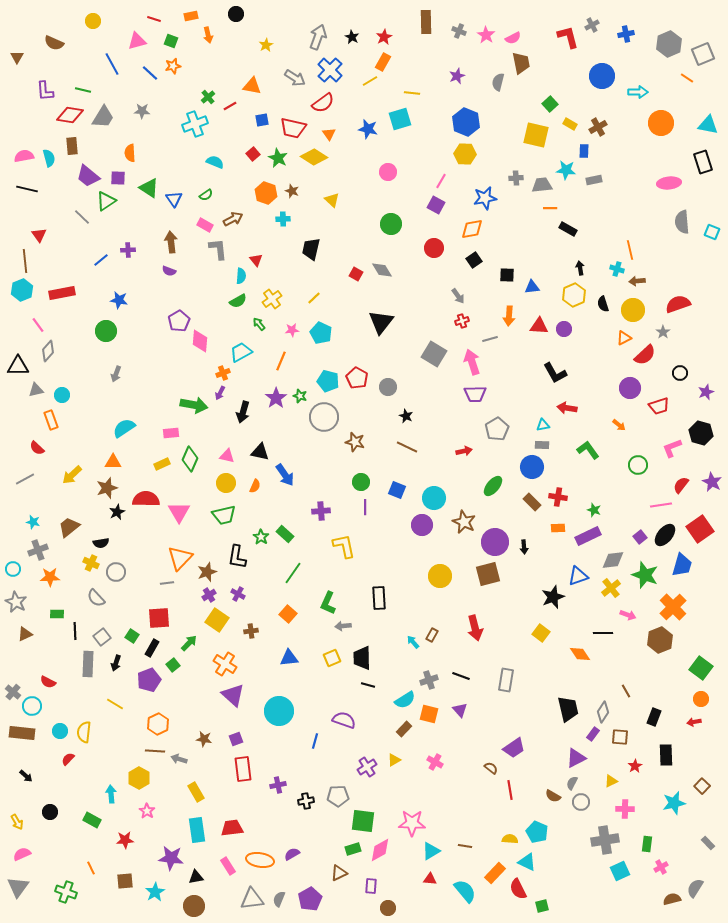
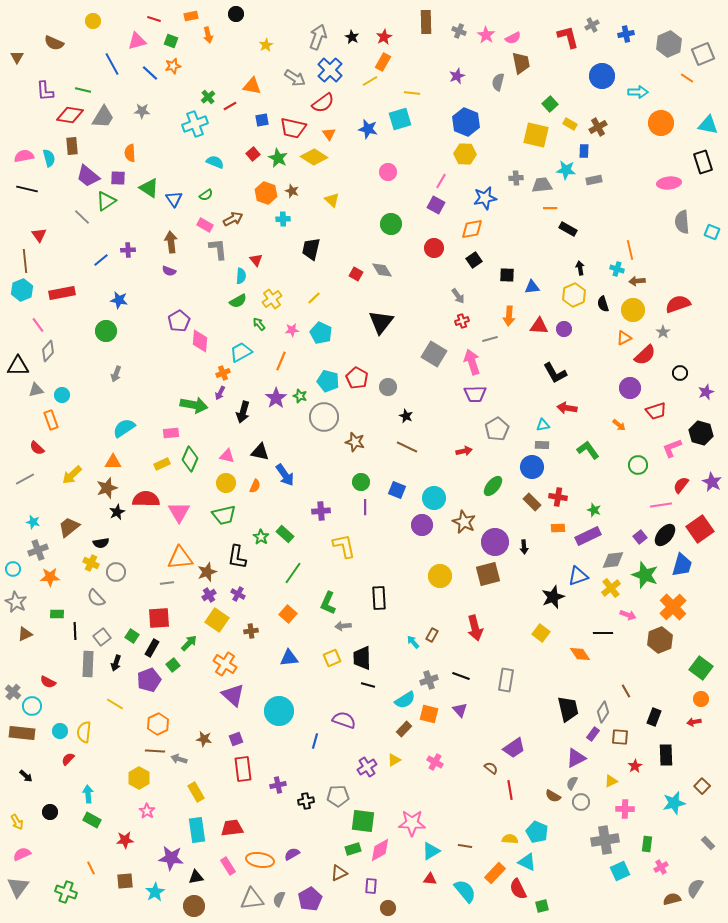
red trapezoid at (659, 406): moved 3 px left, 5 px down
orange triangle at (180, 558): rotated 40 degrees clockwise
cyan arrow at (111, 794): moved 23 px left
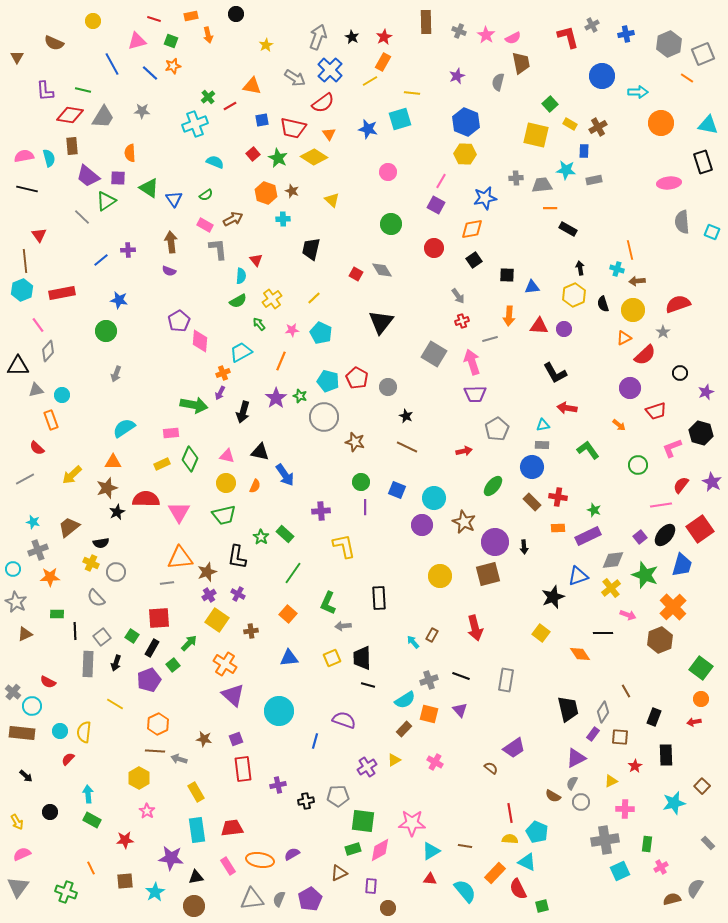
red line at (510, 790): moved 23 px down
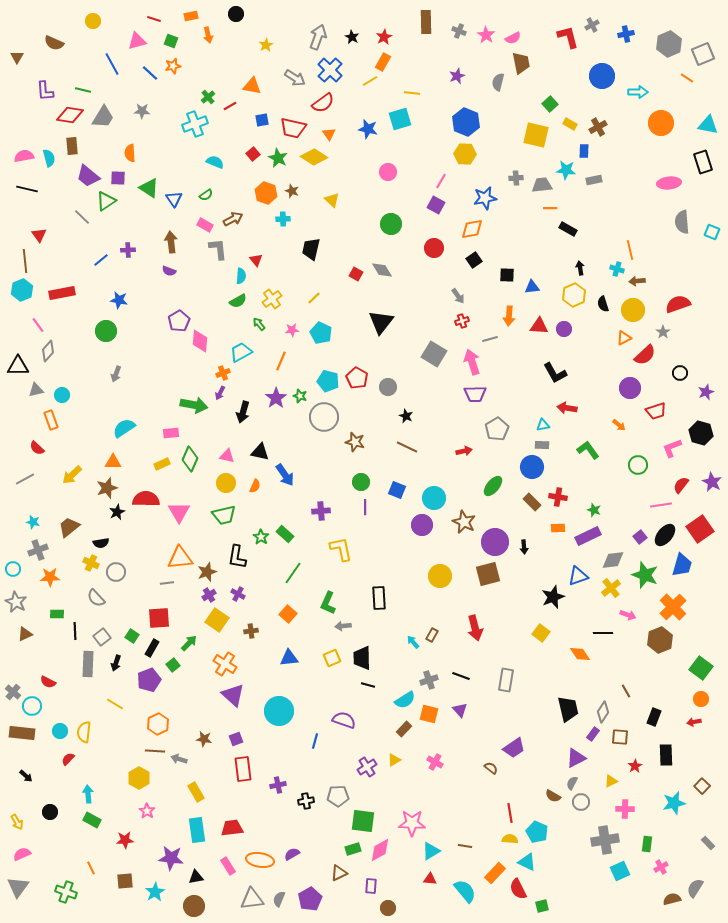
yellow L-shape at (344, 546): moved 3 px left, 3 px down
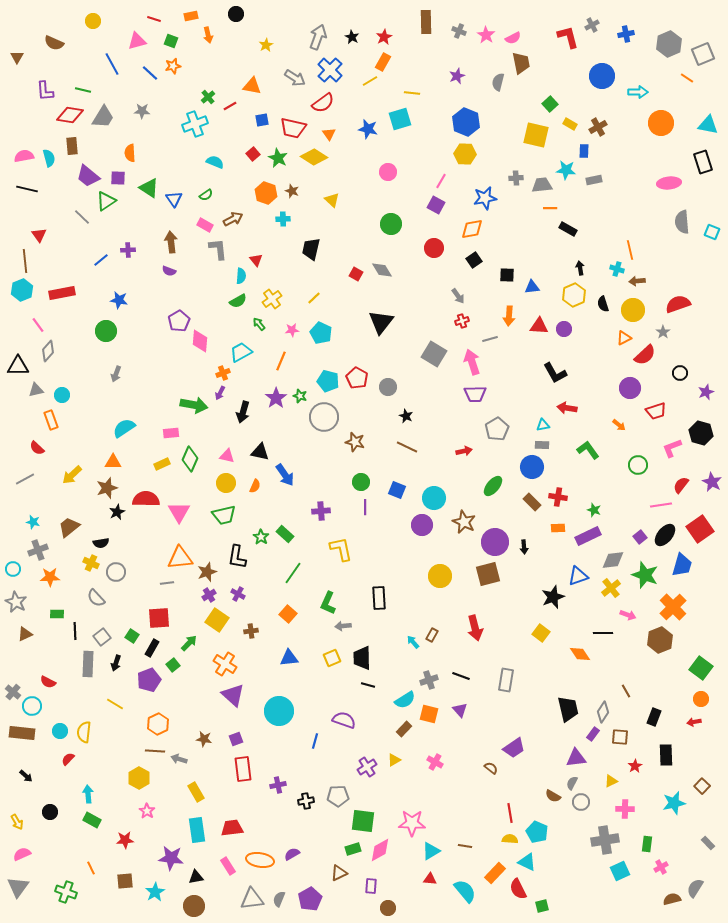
purple triangle at (576, 758): rotated 20 degrees clockwise
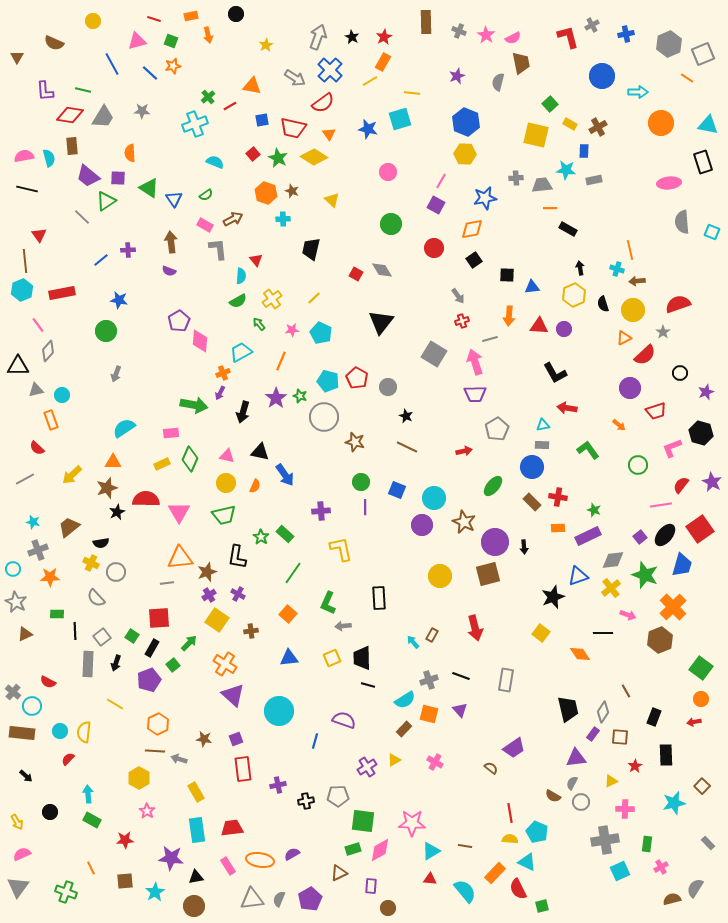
pink arrow at (472, 362): moved 3 px right
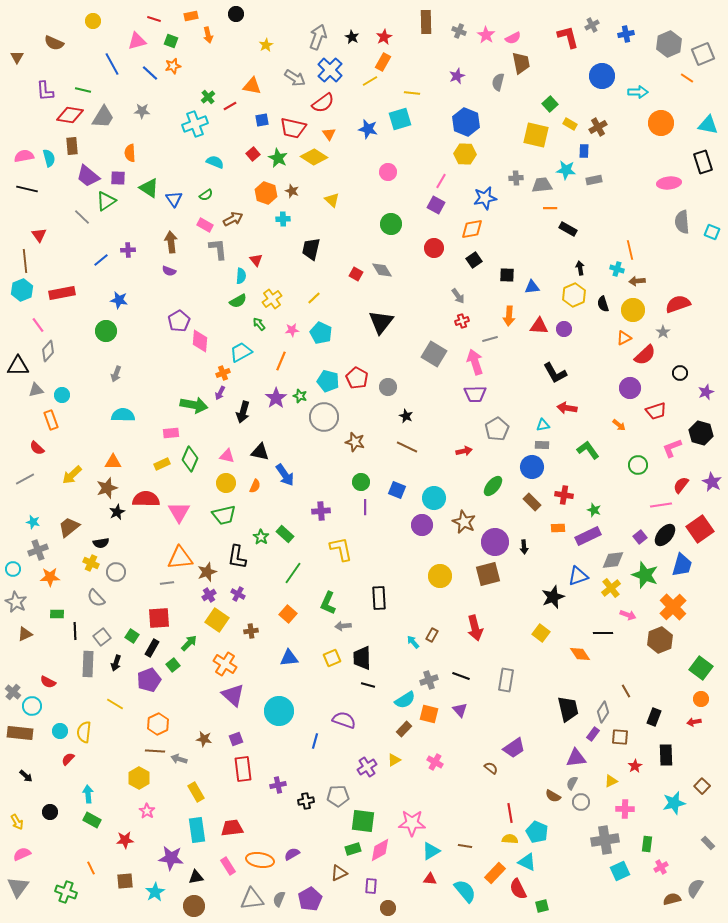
cyan semicircle at (124, 428): moved 1 px left, 13 px up; rotated 35 degrees clockwise
red cross at (558, 497): moved 6 px right, 2 px up
brown rectangle at (22, 733): moved 2 px left
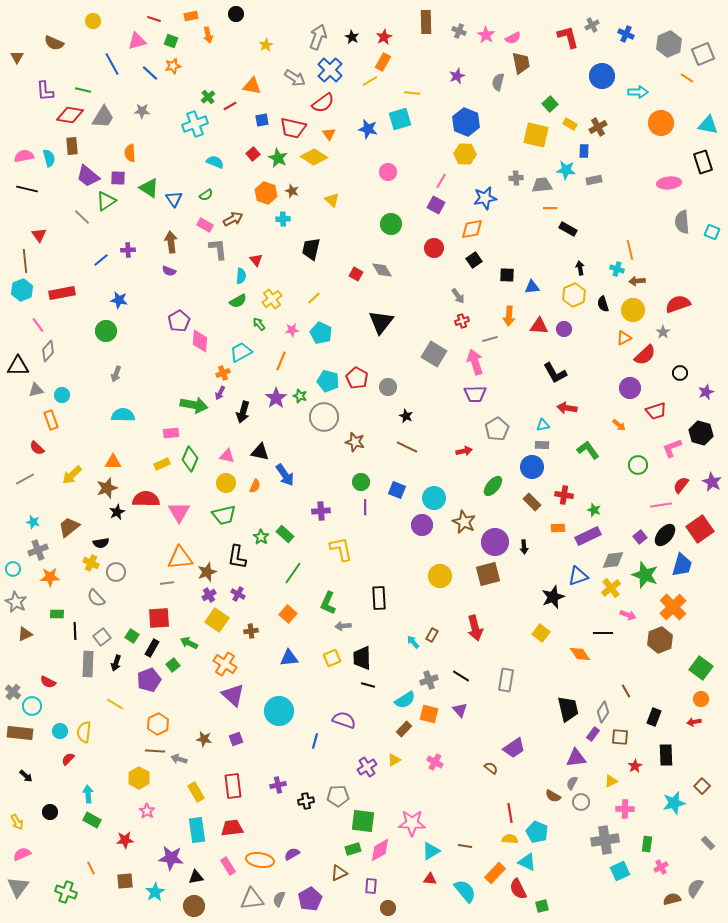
blue cross at (626, 34): rotated 35 degrees clockwise
green arrow at (189, 643): rotated 108 degrees counterclockwise
black line at (461, 676): rotated 12 degrees clockwise
red rectangle at (243, 769): moved 10 px left, 17 px down
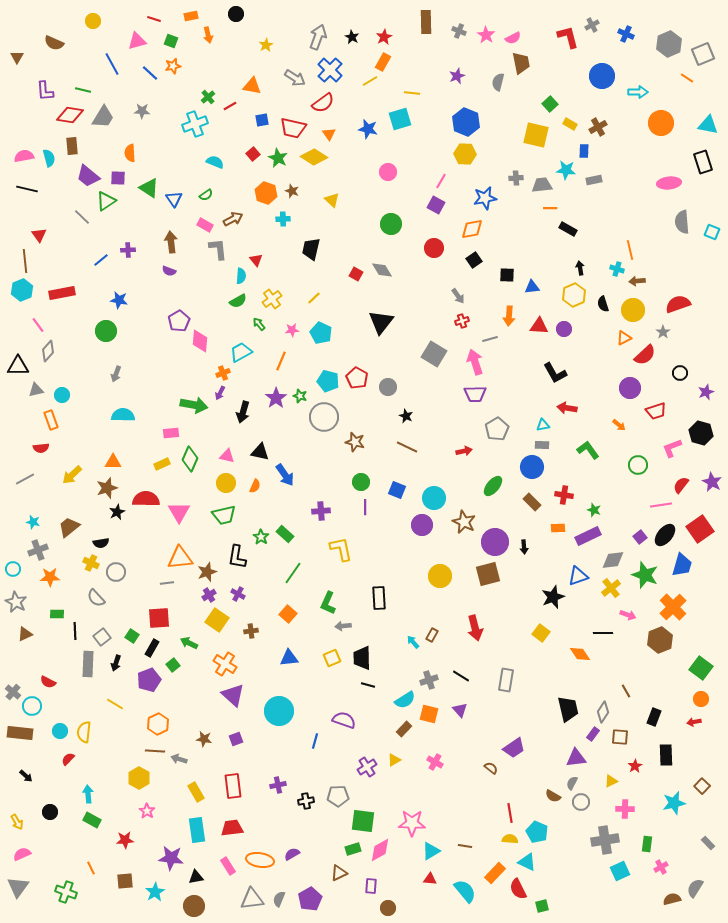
red semicircle at (37, 448): moved 4 px right; rotated 49 degrees counterclockwise
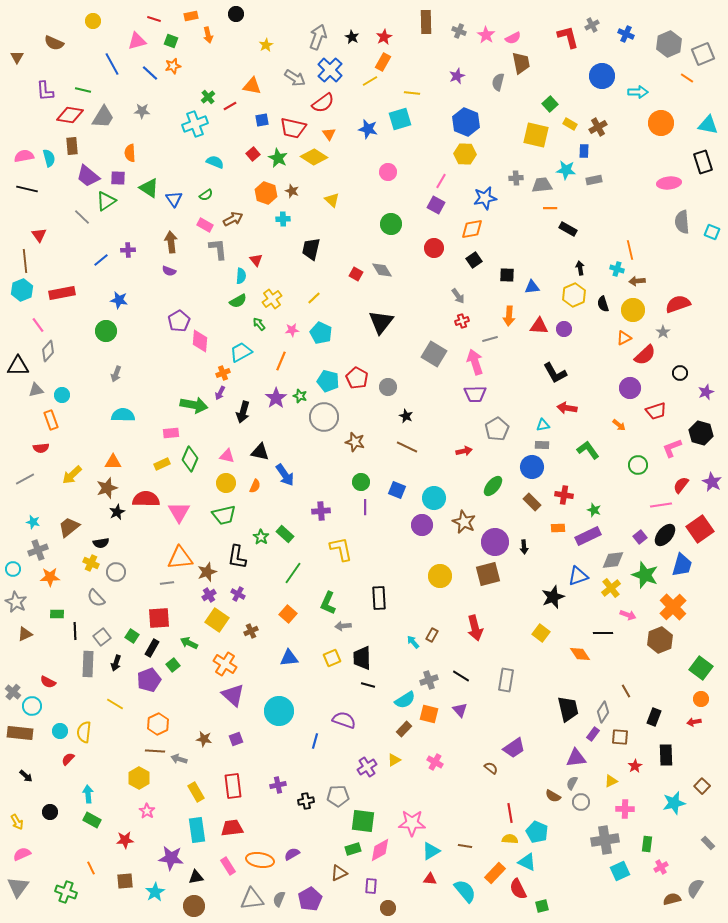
brown cross at (251, 631): rotated 16 degrees counterclockwise
